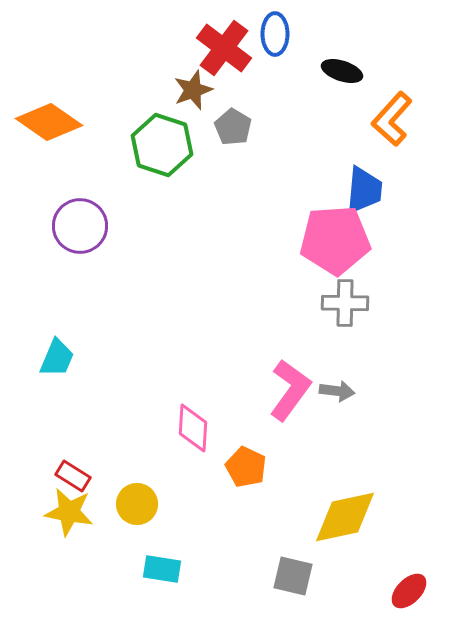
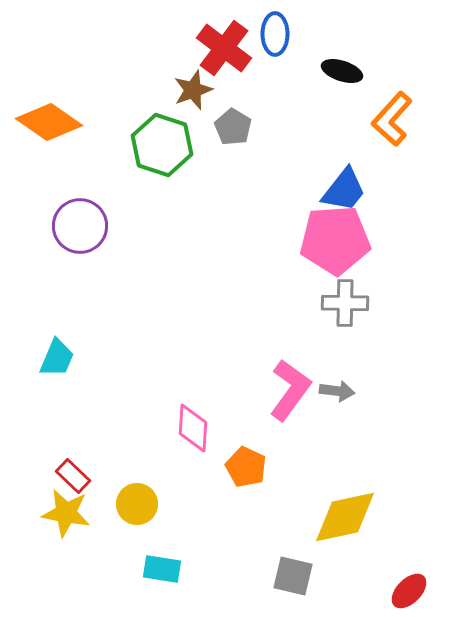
blue trapezoid: moved 20 px left; rotated 33 degrees clockwise
red rectangle: rotated 12 degrees clockwise
yellow star: moved 3 px left, 1 px down
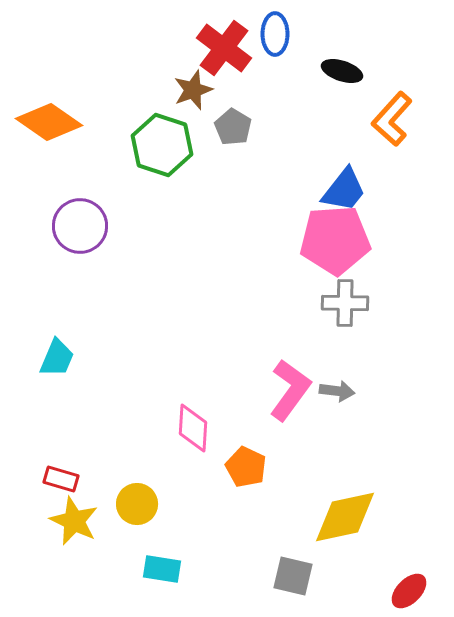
red rectangle: moved 12 px left, 3 px down; rotated 28 degrees counterclockwise
yellow star: moved 8 px right, 8 px down; rotated 15 degrees clockwise
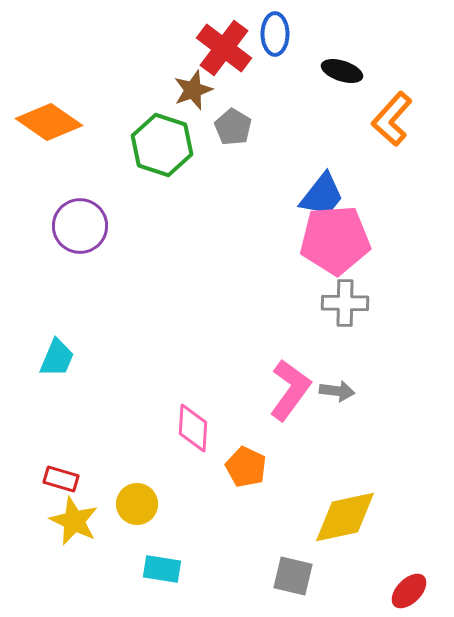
blue trapezoid: moved 22 px left, 5 px down
